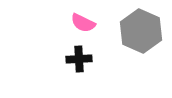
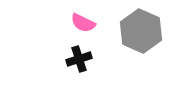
black cross: rotated 15 degrees counterclockwise
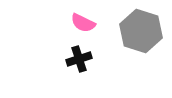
gray hexagon: rotated 6 degrees counterclockwise
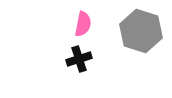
pink semicircle: moved 1 px down; rotated 105 degrees counterclockwise
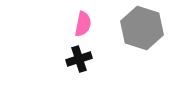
gray hexagon: moved 1 px right, 3 px up
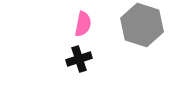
gray hexagon: moved 3 px up
